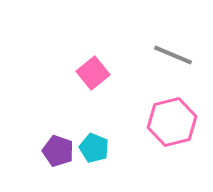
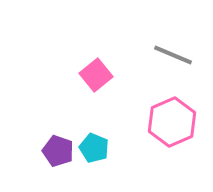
pink square: moved 3 px right, 2 px down
pink hexagon: rotated 9 degrees counterclockwise
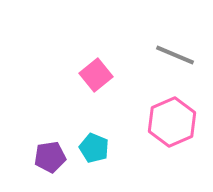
gray line: moved 2 px right
purple pentagon: moved 8 px left, 6 px down; rotated 28 degrees counterclockwise
